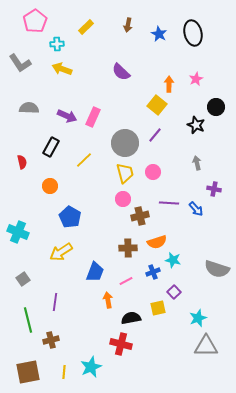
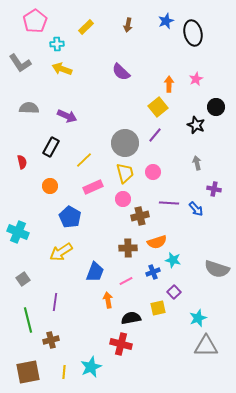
blue star at (159, 34): moved 7 px right, 13 px up; rotated 21 degrees clockwise
yellow square at (157, 105): moved 1 px right, 2 px down; rotated 12 degrees clockwise
pink rectangle at (93, 117): moved 70 px down; rotated 42 degrees clockwise
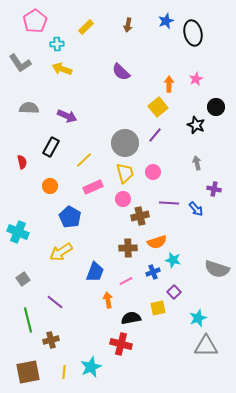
purple line at (55, 302): rotated 60 degrees counterclockwise
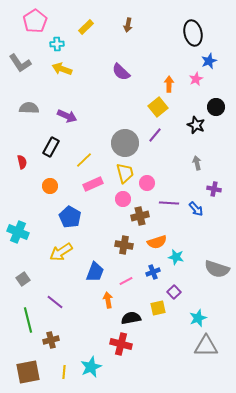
blue star at (166, 21): moved 43 px right, 40 px down
pink circle at (153, 172): moved 6 px left, 11 px down
pink rectangle at (93, 187): moved 3 px up
brown cross at (128, 248): moved 4 px left, 3 px up; rotated 12 degrees clockwise
cyan star at (173, 260): moved 3 px right, 3 px up
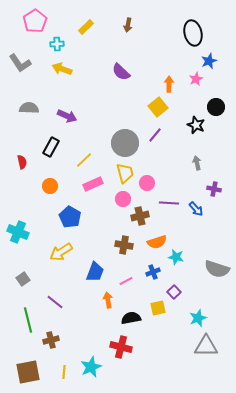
red cross at (121, 344): moved 3 px down
